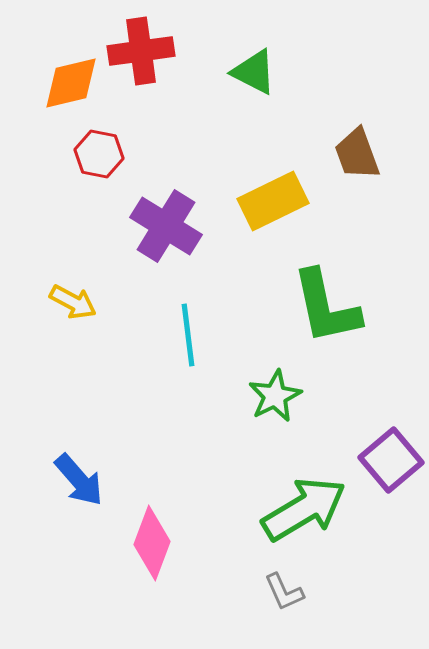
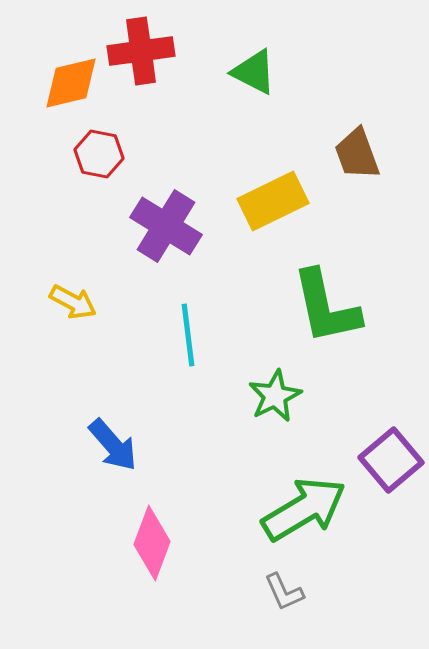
blue arrow: moved 34 px right, 35 px up
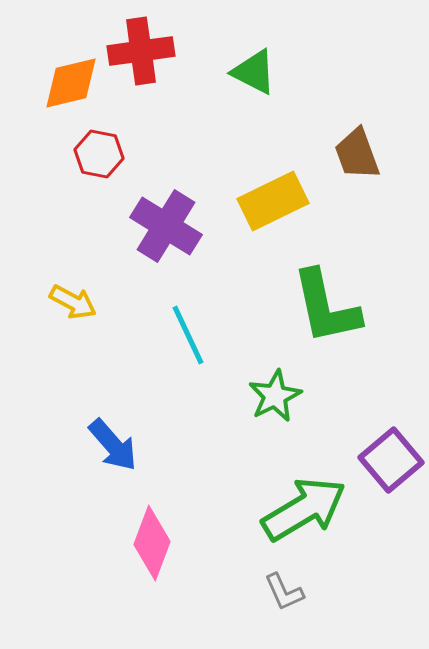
cyan line: rotated 18 degrees counterclockwise
